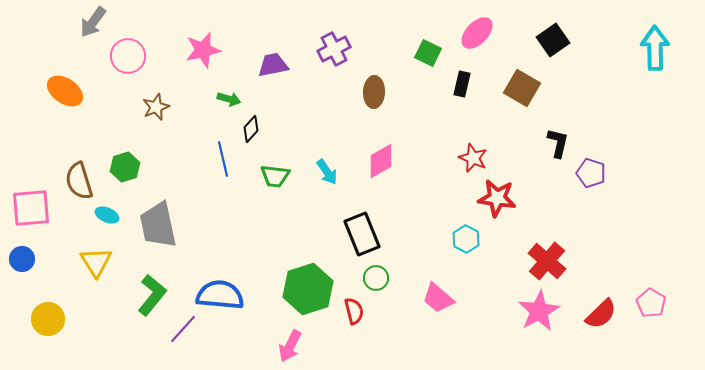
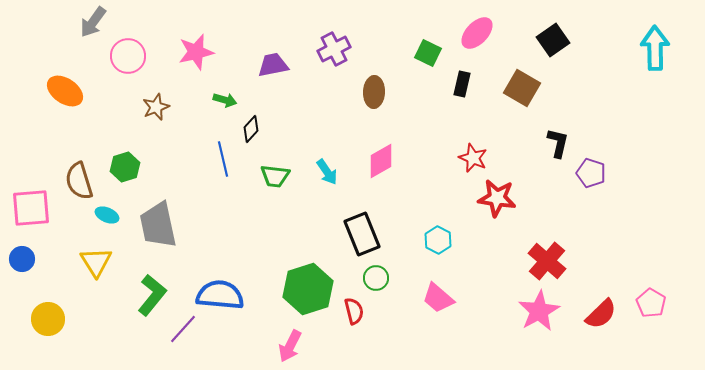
pink star at (203, 50): moved 7 px left, 2 px down
green arrow at (229, 99): moved 4 px left, 1 px down
cyan hexagon at (466, 239): moved 28 px left, 1 px down
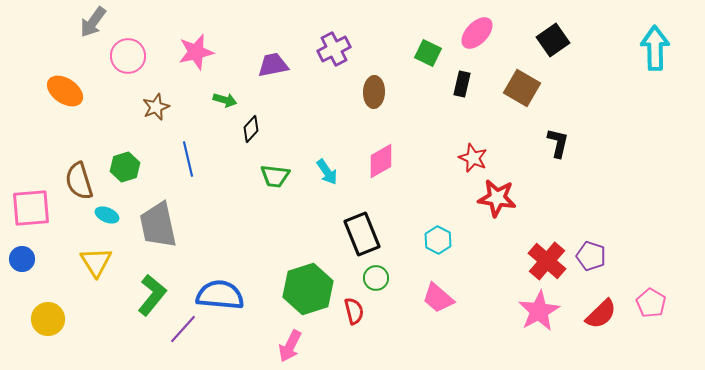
blue line at (223, 159): moved 35 px left
purple pentagon at (591, 173): moved 83 px down
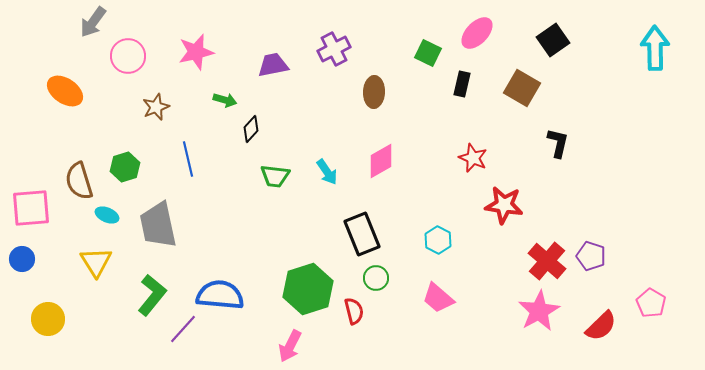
red star at (497, 198): moved 7 px right, 7 px down
red semicircle at (601, 314): moved 12 px down
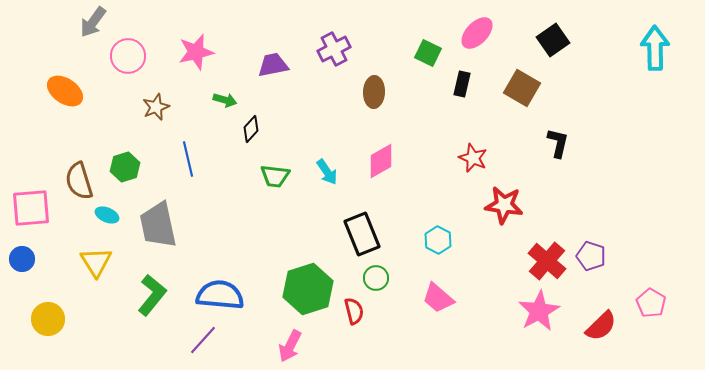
purple line at (183, 329): moved 20 px right, 11 px down
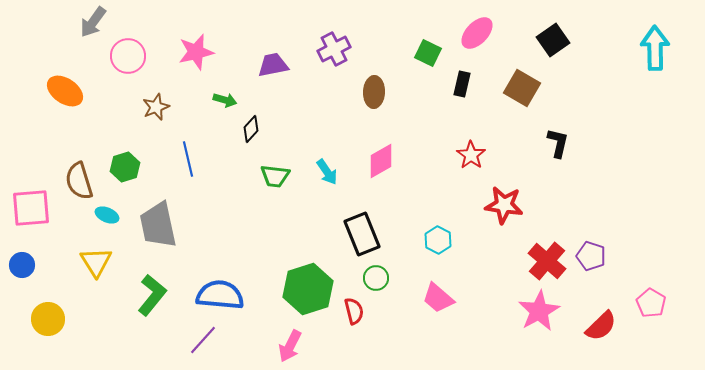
red star at (473, 158): moved 2 px left, 3 px up; rotated 12 degrees clockwise
blue circle at (22, 259): moved 6 px down
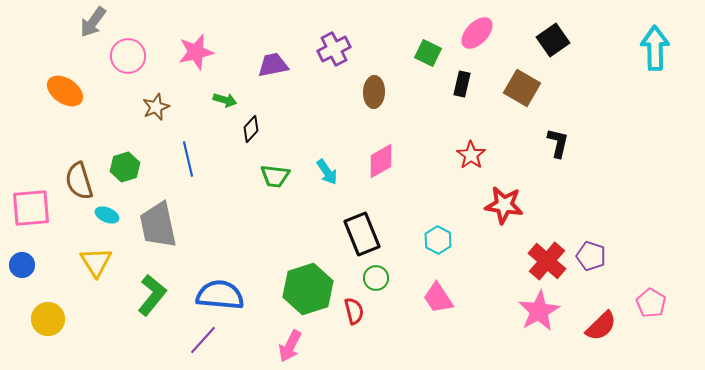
pink trapezoid at (438, 298): rotated 16 degrees clockwise
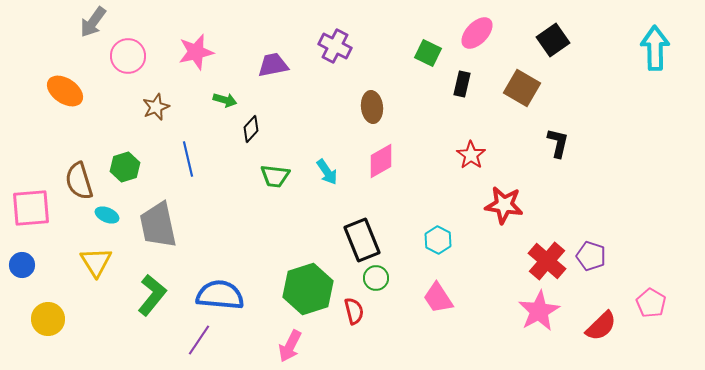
purple cross at (334, 49): moved 1 px right, 3 px up; rotated 36 degrees counterclockwise
brown ellipse at (374, 92): moved 2 px left, 15 px down; rotated 8 degrees counterclockwise
black rectangle at (362, 234): moved 6 px down
purple line at (203, 340): moved 4 px left; rotated 8 degrees counterclockwise
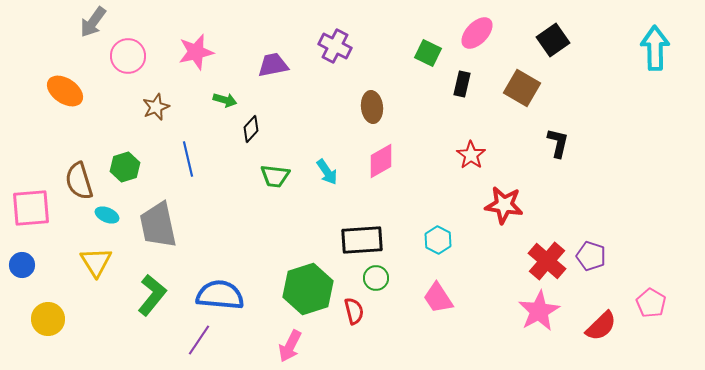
black rectangle at (362, 240): rotated 72 degrees counterclockwise
